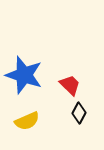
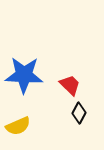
blue star: rotated 15 degrees counterclockwise
yellow semicircle: moved 9 px left, 5 px down
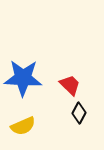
blue star: moved 1 px left, 3 px down
yellow semicircle: moved 5 px right
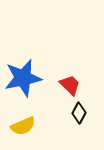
blue star: rotated 15 degrees counterclockwise
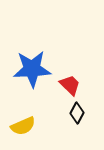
blue star: moved 9 px right, 9 px up; rotated 9 degrees clockwise
black diamond: moved 2 px left
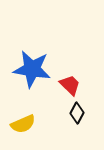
blue star: rotated 12 degrees clockwise
yellow semicircle: moved 2 px up
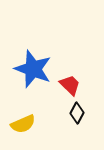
blue star: moved 1 px right; rotated 12 degrees clockwise
